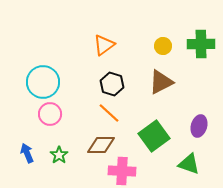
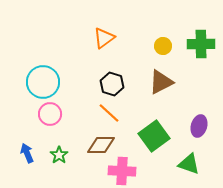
orange triangle: moved 7 px up
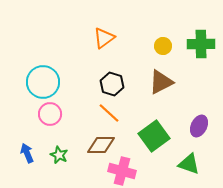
purple ellipse: rotated 10 degrees clockwise
green star: rotated 12 degrees counterclockwise
pink cross: rotated 12 degrees clockwise
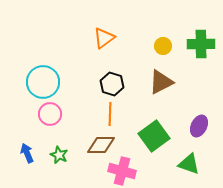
orange line: moved 1 px right, 1 px down; rotated 50 degrees clockwise
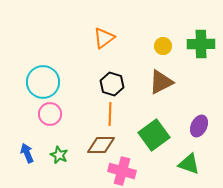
green square: moved 1 px up
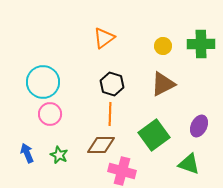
brown triangle: moved 2 px right, 2 px down
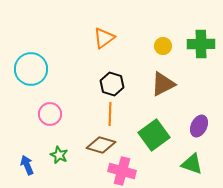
cyan circle: moved 12 px left, 13 px up
brown diamond: rotated 16 degrees clockwise
blue arrow: moved 12 px down
green triangle: moved 3 px right
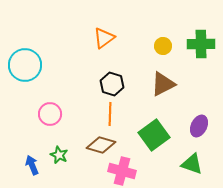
cyan circle: moved 6 px left, 4 px up
blue arrow: moved 5 px right
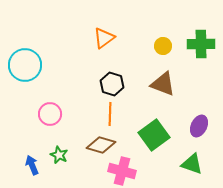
brown triangle: rotated 48 degrees clockwise
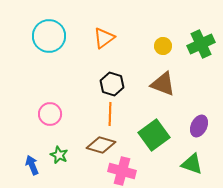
green cross: rotated 24 degrees counterclockwise
cyan circle: moved 24 px right, 29 px up
